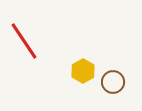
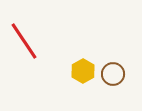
brown circle: moved 8 px up
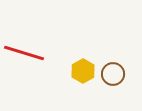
red line: moved 12 px down; rotated 39 degrees counterclockwise
